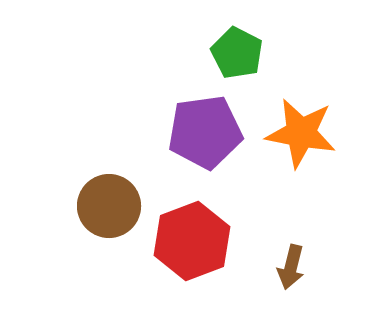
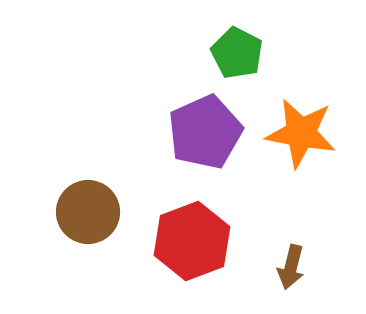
purple pentagon: rotated 16 degrees counterclockwise
brown circle: moved 21 px left, 6 px down
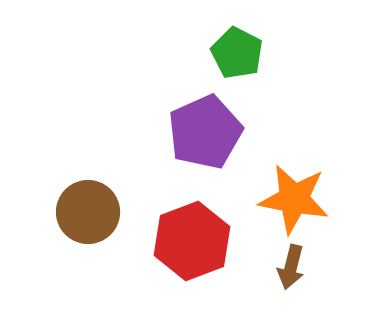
orange star: moved 7 px left, 66 px down
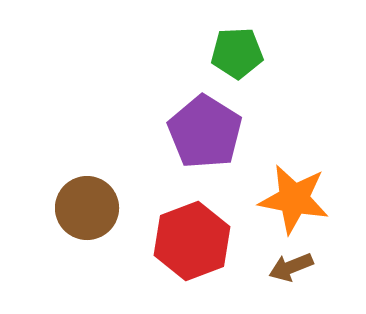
green pentagon: rotated 30 degrees counterclockwise
purple pentagon: rotated 16 degrees counterclockwise
brown circle: moved 1 px left, 4 px up
brown arrow: rotated 54 degrees clockwise
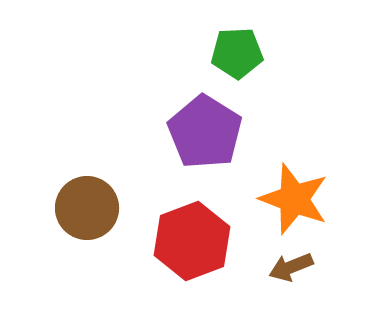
orange star: rotated 10 degrees clockwise
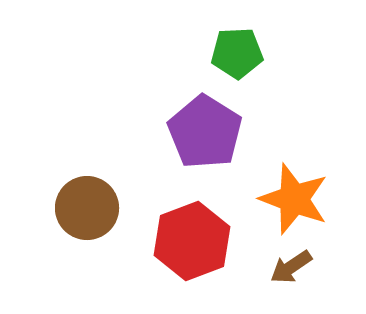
brown arrow: rotated 12 degrees counterclockwise
